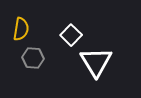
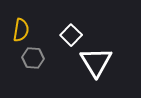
yellow semicircle: moved 1 px down
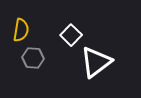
white triangle: rotated 24 degrees clockwise
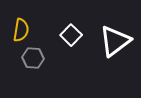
white triangle: moved 19 px right, 21 px up
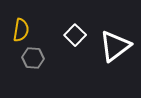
white square: moved 4 px right
white triangle: moved 5 px down
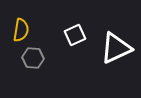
white square: rotated 20 degrees clockwise
white triangle: moved 1 px right, 2 px down; rotated 12 degrees clockwise
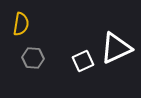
yellow semicircle: moved 6 px up
white square: moved 8 px right, 26 px down
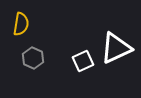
gray hexagon: rotated 20 degrees clockwise
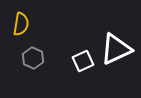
white triangle: moved 1 px down
